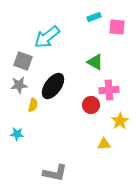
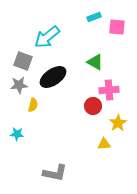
black ellipse: moved 9 px up; rotated 20 degrees clockwise
red circle: moved 2 px right, 1 px down
yellow star: moved 2 px left, 2 px down
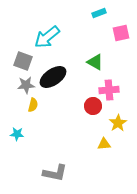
cyan rectangle: moved 5 px right, 4 px up
pink square: moved 4 px right, 6 px down; rotated 18 degrees counterclockwise
gray star: moved 7 px right
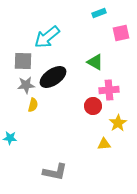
gray square: rotated 18 degrees counterclockwise
cyan star: moved 7 px left, 4 px down
gray L-shape: moved 1 px up
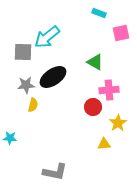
cyan rectangle: rotated 40 degrees clockwise
gray square: moved 9 px up
red circle: moved 1 px down
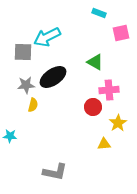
cyan arrow: rotated 12 degrees clockwise
cyan star: moved 2 px up
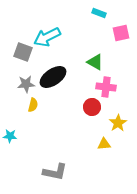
gray square: rotated 18 degrees clockwise
gray star: moved 1 px up
pink cross: moved 3 px left, 3 px up; rotated 12 degrees clockwise
red circle: moved 1 px left
